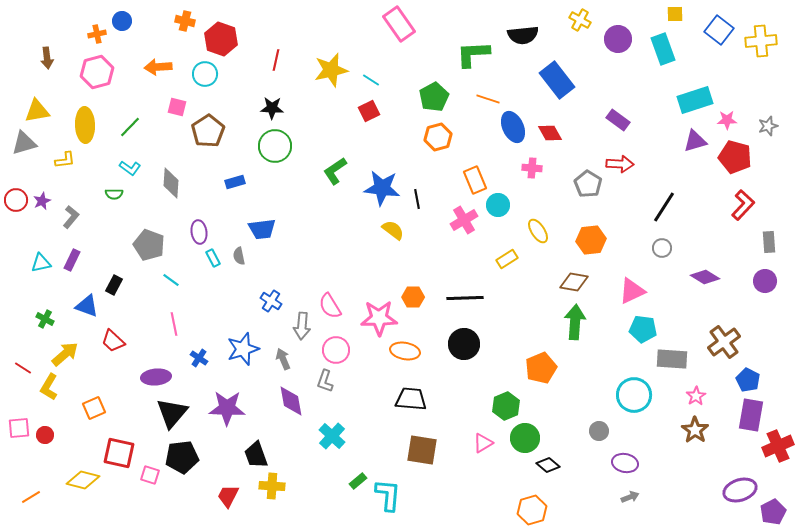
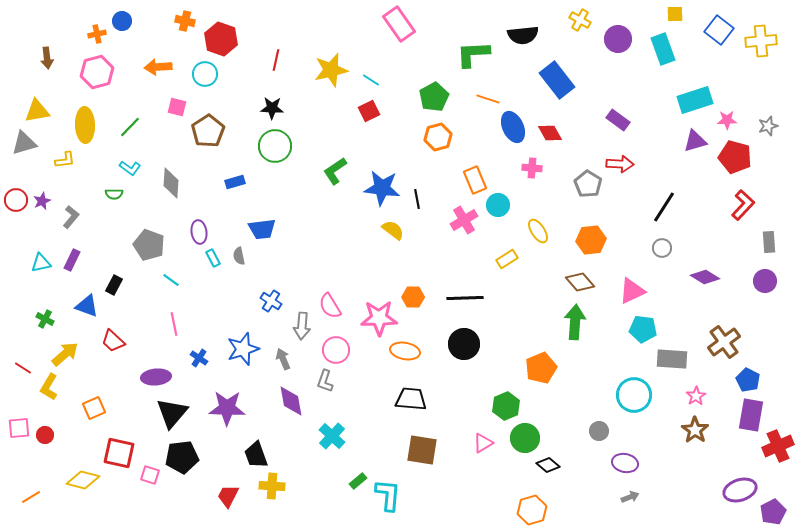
brown diamond at (574, 282): moved 6 px right; rotated 40 degrees clockwise
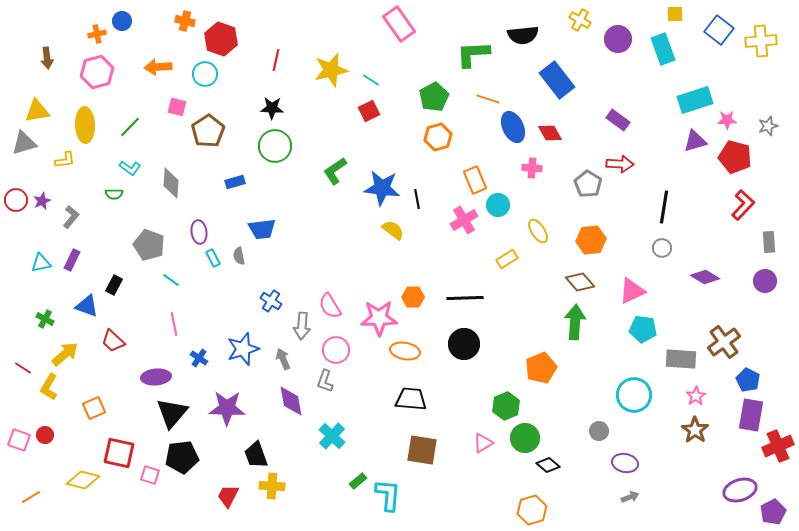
black line at (664, 207): rotated 24 degrees counterclockwise
gray rectangle at (672, 359): moved 9 px right
pink square at (19, 428): moved 12 px down; rotated 25 degrees clockwise
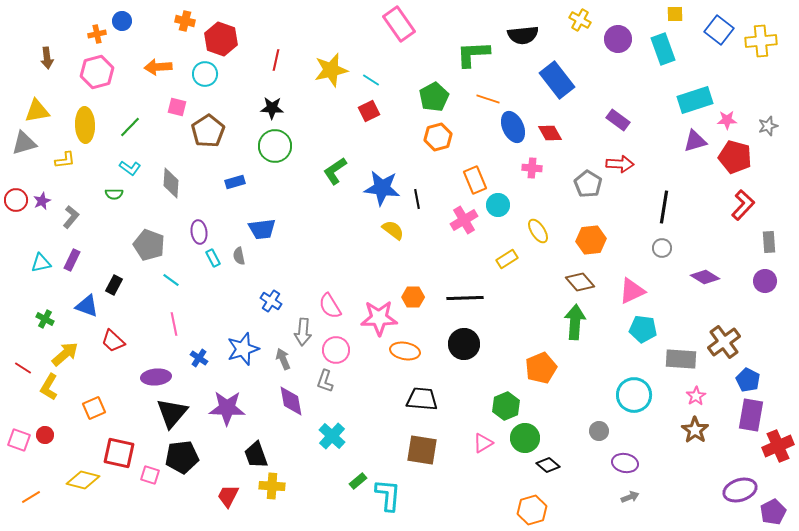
gray arrow at (302, 326): moved 1 px right, 6 px down
black trapezoid at (411, 399): moved 11 px right
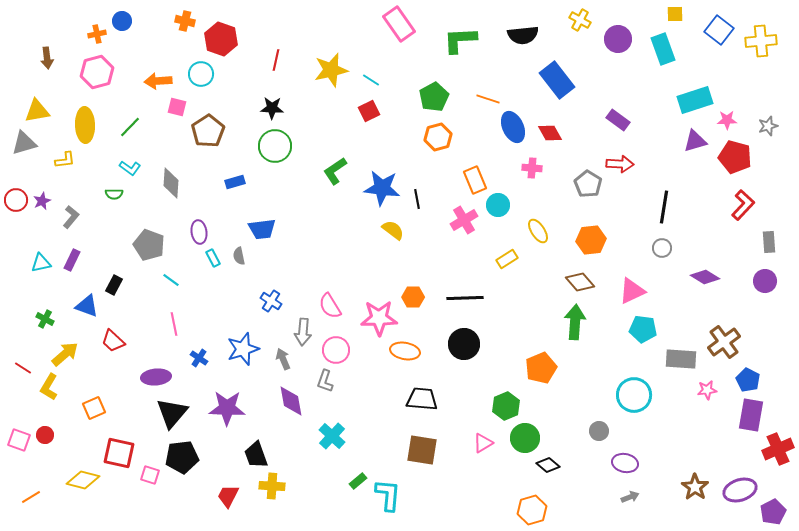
green L-shape at (473, 54): moved 13 px left, 14 px up
orange arrow at (158, 67): moved 14 px down
cyan circle at (205, 74): moved 4 px left
pink star at (696, 396): moved 11 px right, 6 px up; rotated 24 degrees clockwise
brown star at (695, 430): moved 57 px down
red cross at (778, 446): moved 3 px down
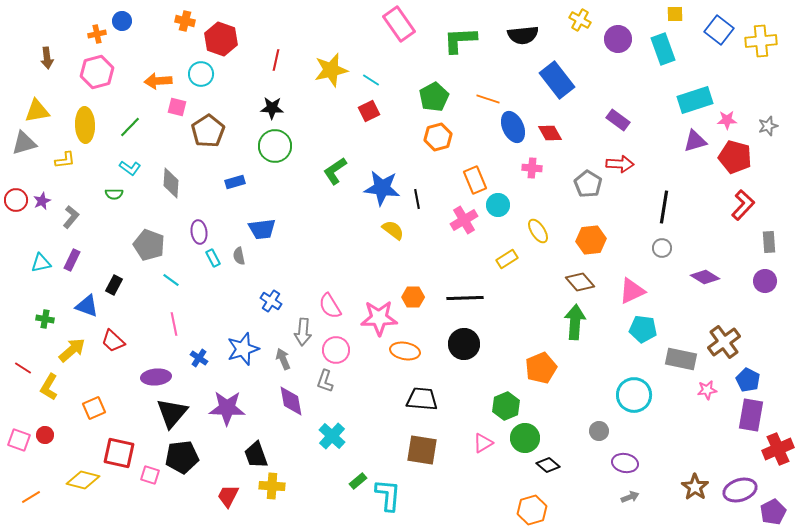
green cross at (45, 319): rotated 18 degrees counterclockwise
yellow arrow at (65, 354): moved 7 px right, 4 px up
gray rectangle at (681, 359): rotated 8 degrees clockwise
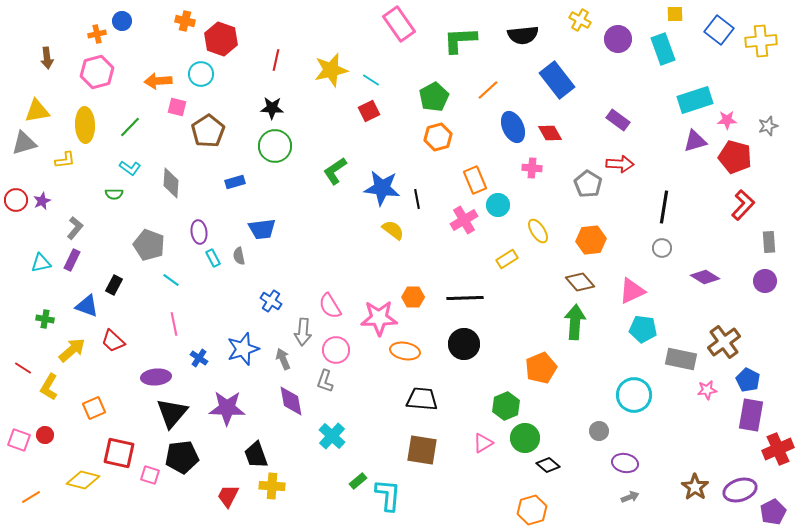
orange line at (488, 99): moved 9 px up; rotated 60 degrees counterclockwise
gray L-shape at (71, 217): moved 4 px right, 11 px down
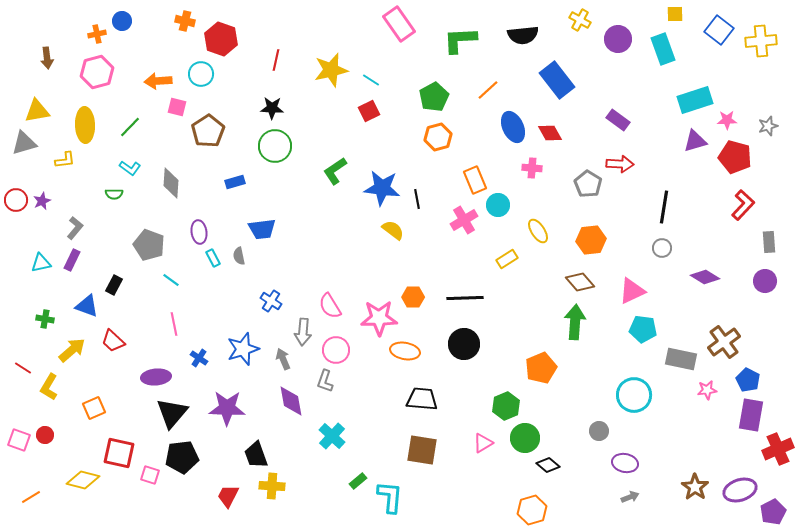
cyan L-shape at (388, 495): moved 2 px right, 2 px down
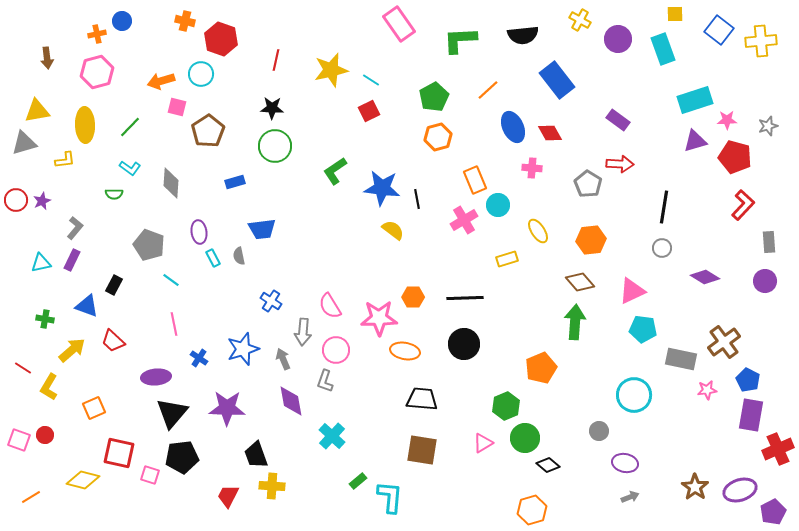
orange arrow at (158, 81): moved 3 px right; rotated 12 degrees counterclockwise
yellow rectangle at (507, 259): rotated 15 degrees clockwise
